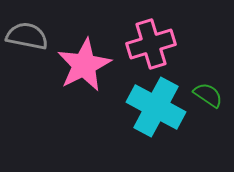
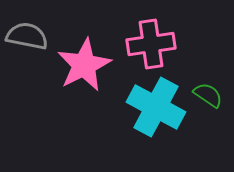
pink cross: rotated 9 degrees clockwise
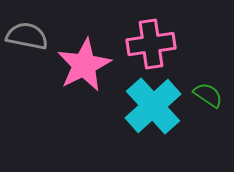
cyan cross: moved 3 px left, 1 px up; rotated 20 degrees clockwise
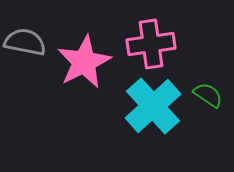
gray semicircle: moved 2 px left, 6 px down
pink star: moved 3 px up
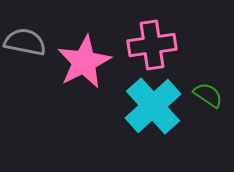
pink cross: moved 1 px right, 1 px down
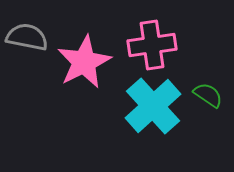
gray semicircle: moved 2 px right, 5 px up
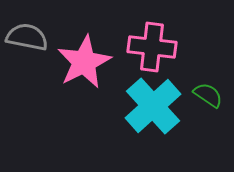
pink cross: moved 2 px down; rotated 15 degrees clockwise
